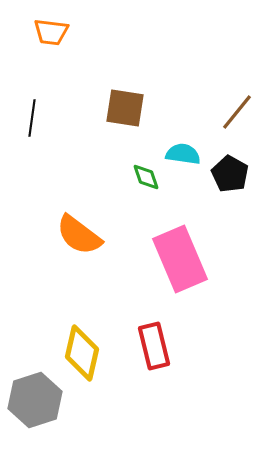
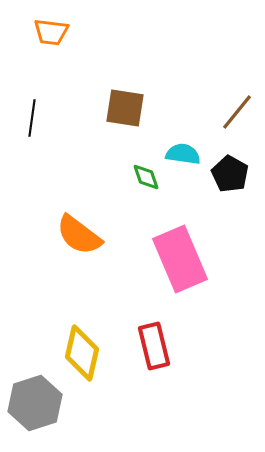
gray hexagon: moved 3 px down
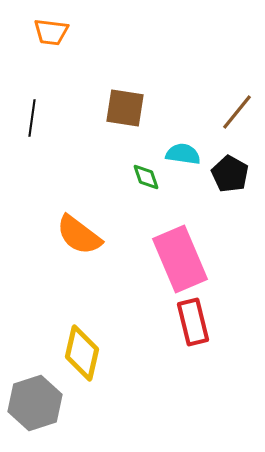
red rectangle: moved 39 px right, 24 px up
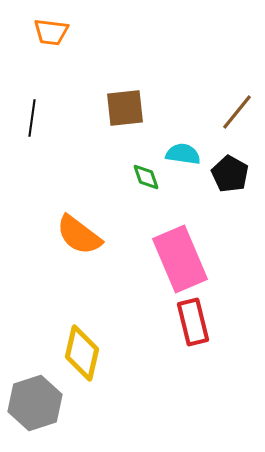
brown square: rotated 15 degrees counterclockwise
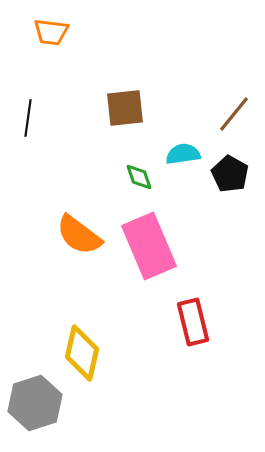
brown line: moved 3 px left, 2 px down
black line: moved 4 px left
cyan semicircle: rotated 16 degrees counterclockwise
green diamond: moved 7 px left
pink rectangle: moved 31 px left, 13 px up
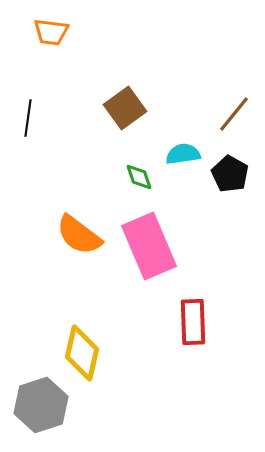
brown square: rotated 30 degrees counterclockwise
red rectangle: rotated 12 degrees clockwise
gray hexagon: moved 6 px right, 2 px down
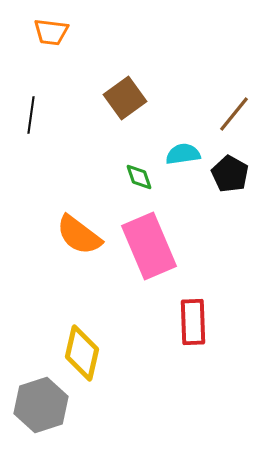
brown square: moved 10 px up
black line: moved 3 px right, 3 px up
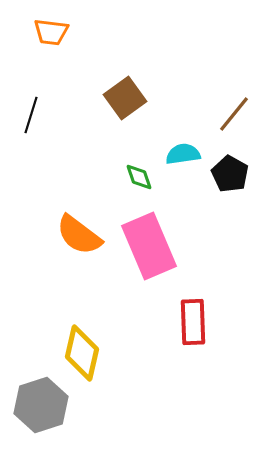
black line: rotated 9 degrees clockwise
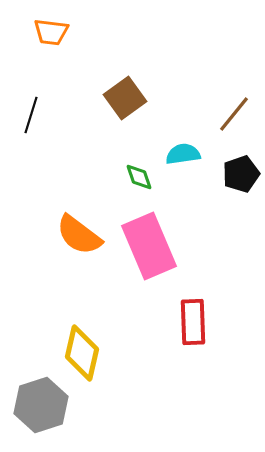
black pentagon: moved 11 px right; rotated 24 degrees clockwise
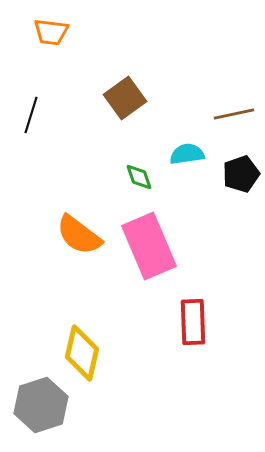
brown line: rotated 39 degrees clockwise
cyan semicircle: moved 4 px right
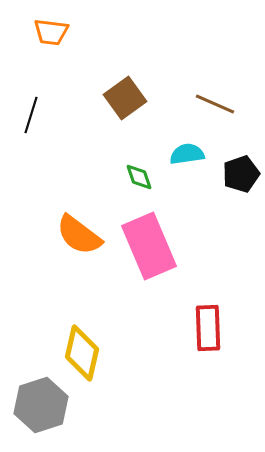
brown line: moved 19 px left, 10 px up; rotated 36 degrees clockwise
red rectangle: moved 15 px right, 6 px down
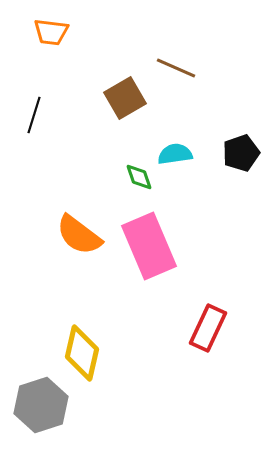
brown square: rotated 6 degrees clockwise
brown line: moved 39 px left, 36 px up
black line: moved 3 px right
cyan semicircle: moved 12 px left
black pentagon: moved 21 px up
red rectangle: rotated 27 degrees clockwise
